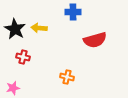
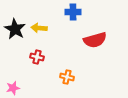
red cross: moved 14 px right
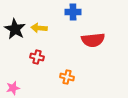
red semicircle: moved 2 px left; rotated 10 degrees clockwise
